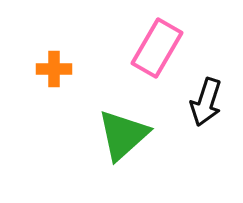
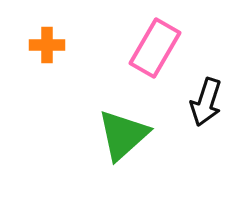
pink rectangle: moved 2 px left
orange cross: moved 7 px left, 24 px up
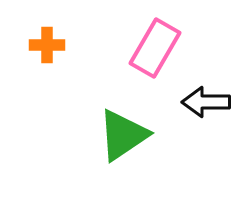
black arrow: rotated 72 degrees clockwise
green triangle: rotated 8 degrees clockwise
